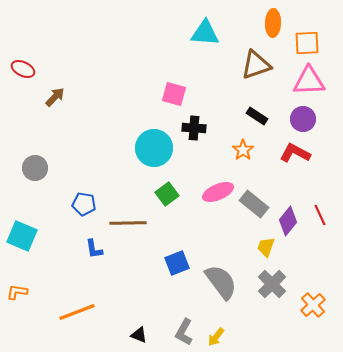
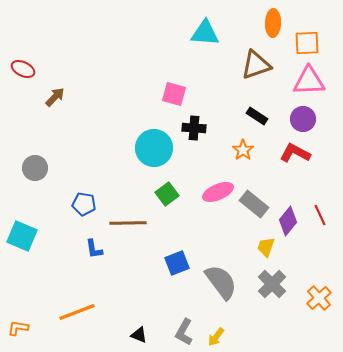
orange L-shape: moved 1 px right, 36 px down
orange cross: moved 6 px right, 7 px up
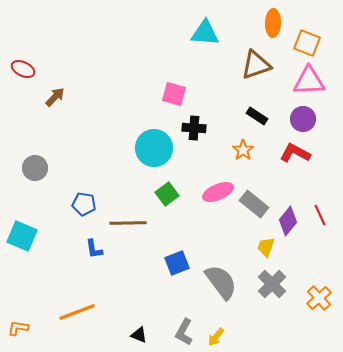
orange square: rotated 24 degrees clockwise
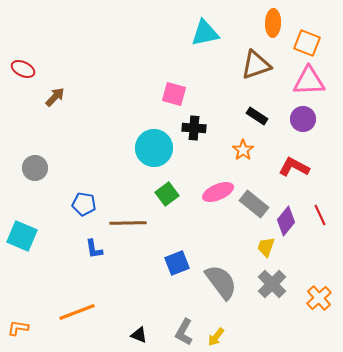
cyan triangle: rotated 16 degrees counterclockwise
red L-shape: moved 1 px left, 14 px down
purple diamond: moved 2 px left
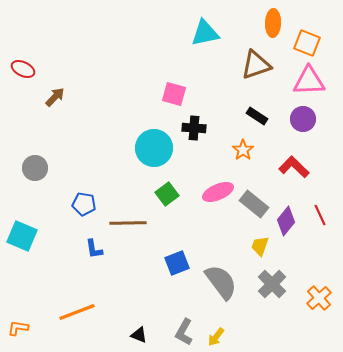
red L-shape: rotated 16 degrees clockwise
yellow trapezoid: moved 6 px left, 1 px up
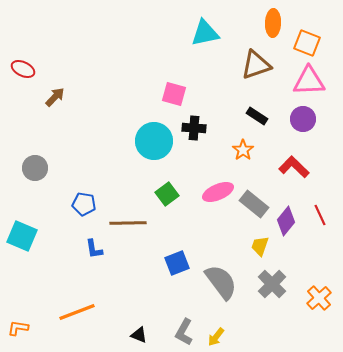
cyan circle: moved 7 px up
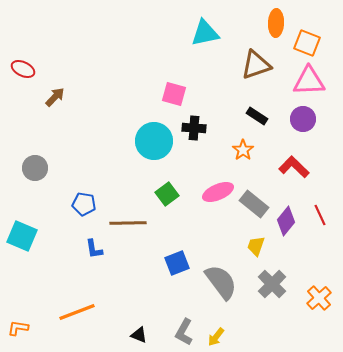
orange ellipse: moved 3 px right
yellow trapezoid: moved 4 px left
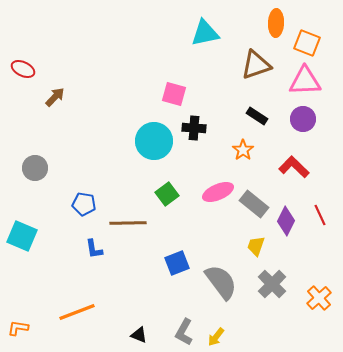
pink triangle: moved 4 px left
purple diamond: rotated 12 degrees counterclockwise
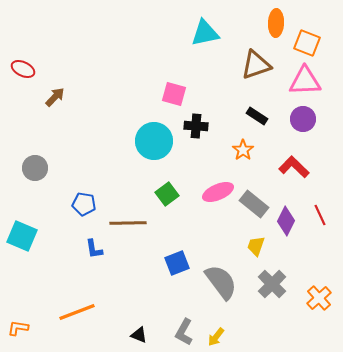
black cross: moved 2 px right, 2 px up
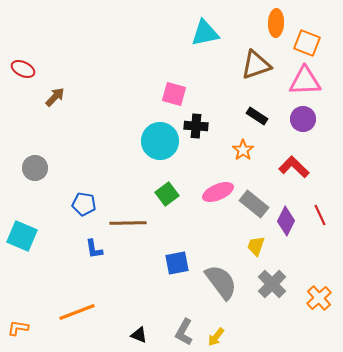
cyan circle: moved 6 px right
blue square: rotated 10 degrees clockwise
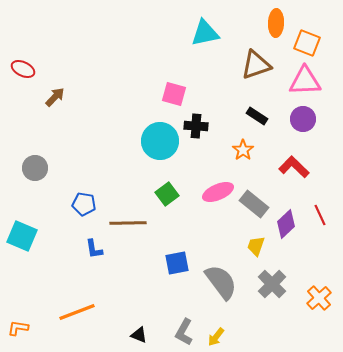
purple diamond: moved 3 px down; rotated 20 degrees clockwise
